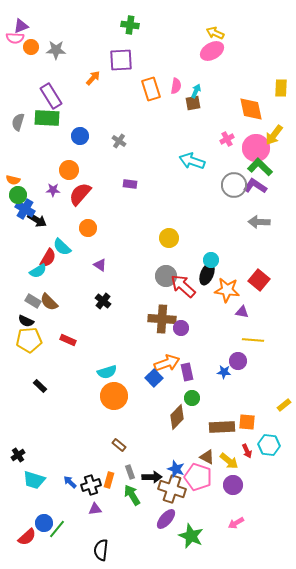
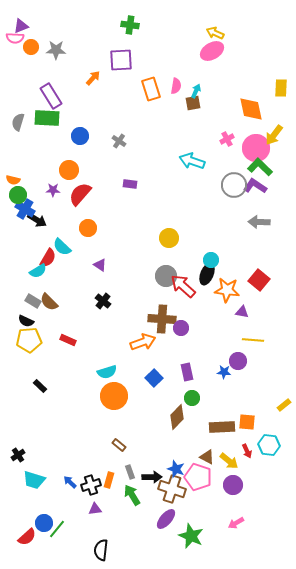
orange arrow at (167, 363): moved 24 px left, 21 px up
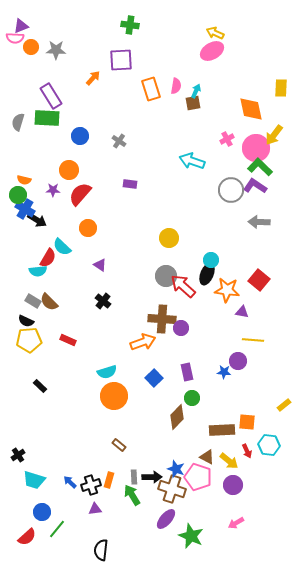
orange semicircle at (13, 180): moved 11 px right
gray circle at (234, 185): moved 3 px left, 5 px down
cyan semicircle at (38, 271): rotated 24 degrees clockwise
brown rectangle at (222, 427): moved 3 px down
gray rectangle at (130, 472): moved 4 px right, 5 px down; rotated 16 degrees clockwise
blue circle at (44, 523): moved 2 px left, 11 px up
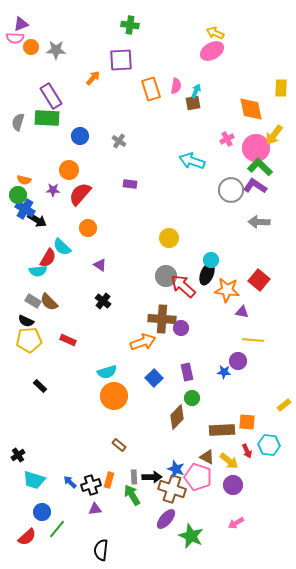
purple triangle at (21, 26): moved 2 px up
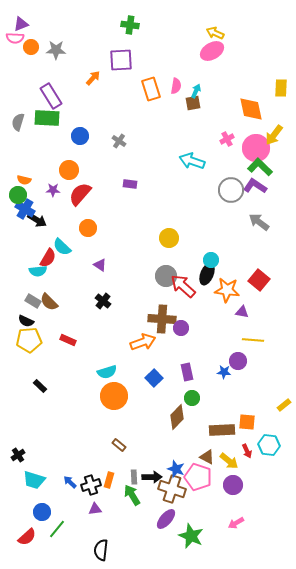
gray arrow at (259, 222): rotated 35 degrees clockwise
